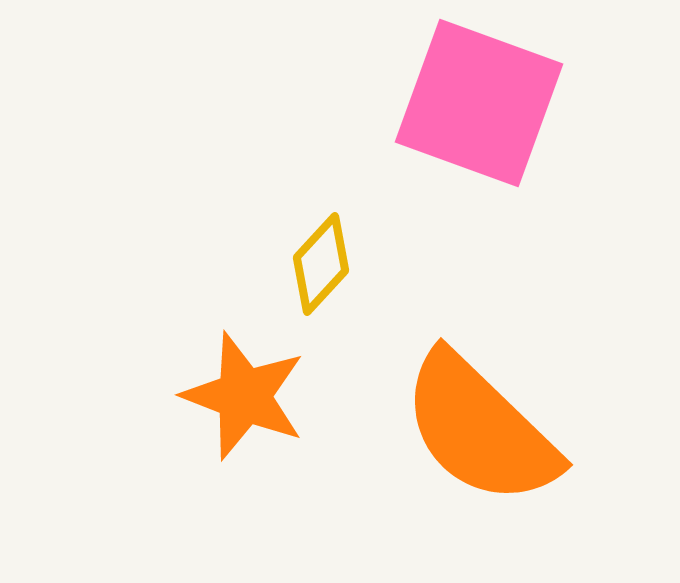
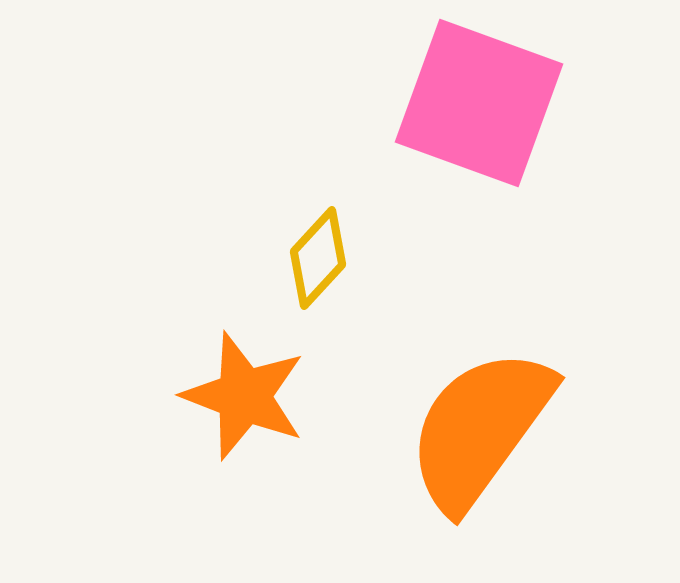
yellow diamond: moved 3 px left, 6 px up
orange semicircle: rotated 82 degrees clockwise
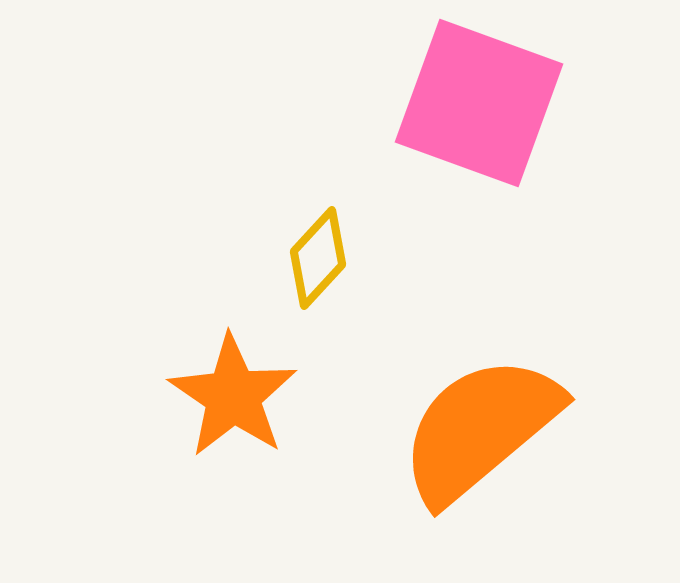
orange star: moved 11 px left; rotated 13 degrees clockwise
orange semicircle: rotated 14 degrees clockwise
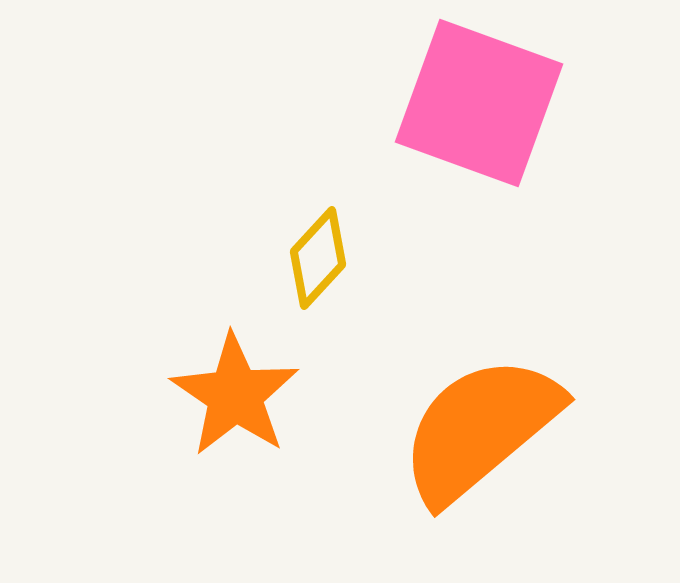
orange star: moved 2 px right, 1 px up
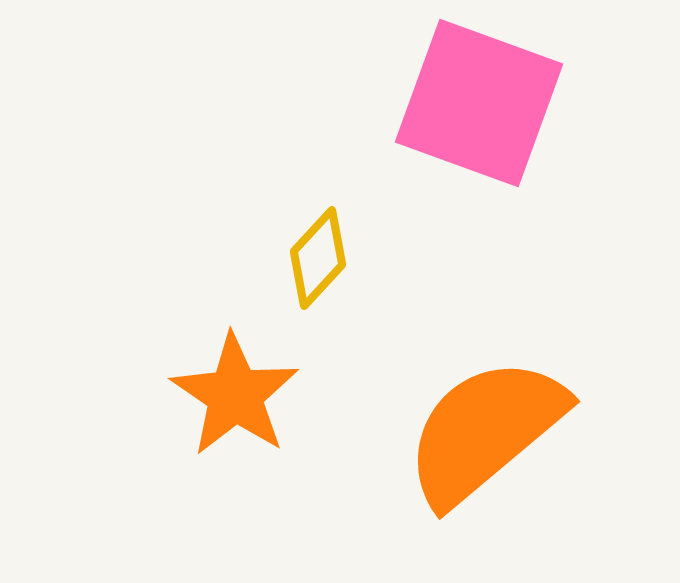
orange semicircle: moved 5 px right, 2 px down
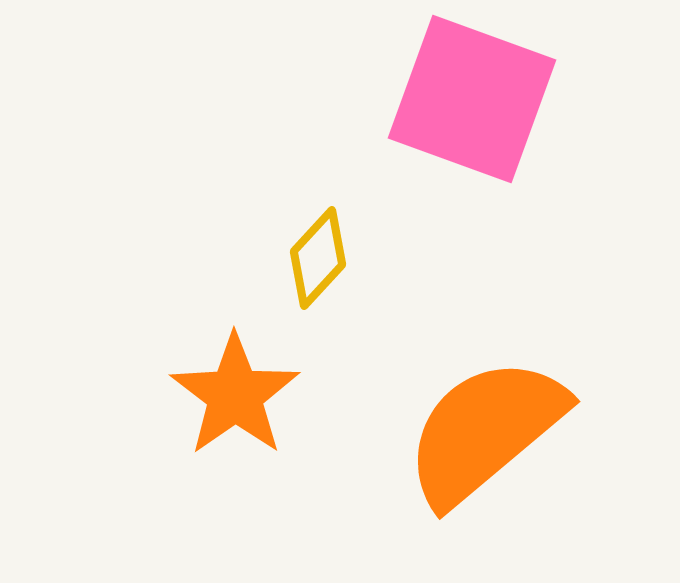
pink square: moved 7 px left, 4 px up
orange star: rotated 3 degrees clockwise
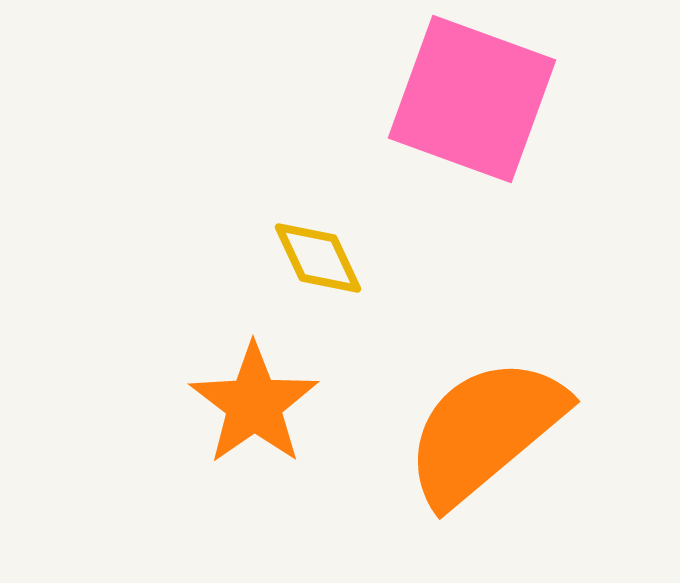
yellow diamond: rotated 68 degrees counterclockwise
orange star: moved 19 px right, 9 px down
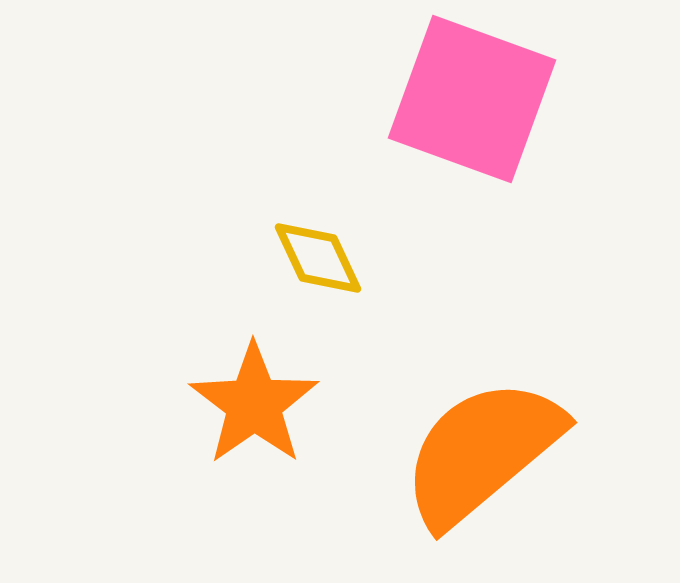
orange semicircle: moved 3 px left, 21 px down
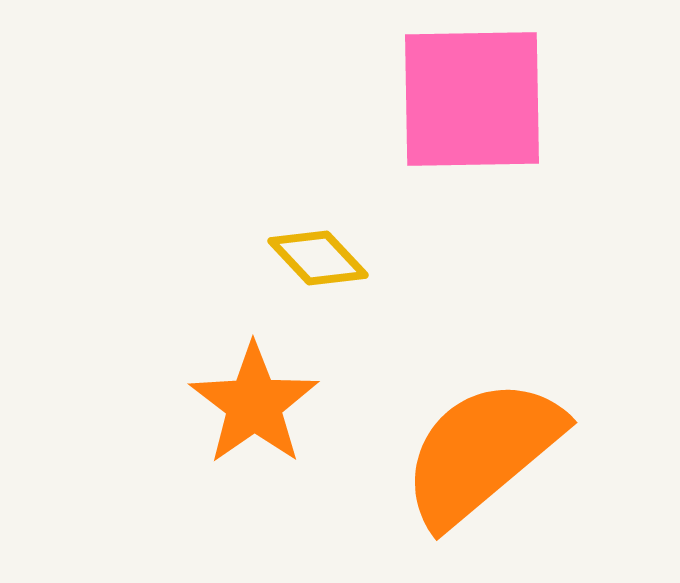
pink square: rotated 21 degrees counterclockwise
yellow diamond: rotated 18 degrees counterclockwise
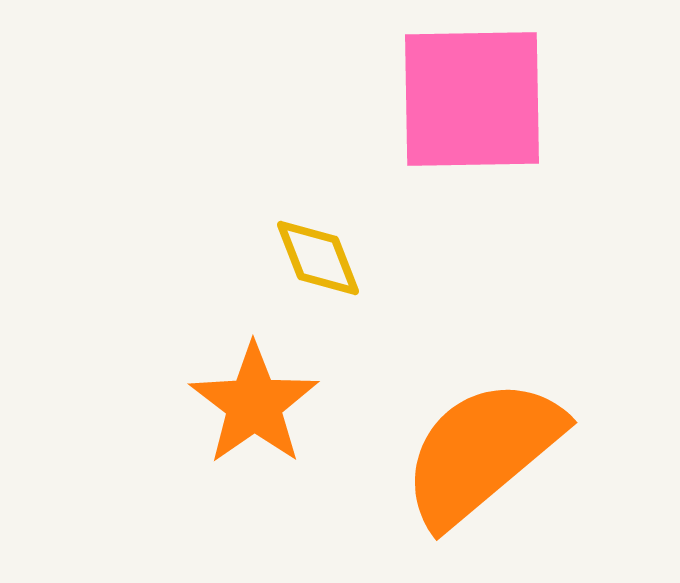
yellow diamond: rotated 22 degrees clockwise
